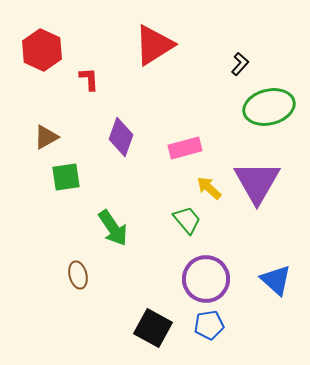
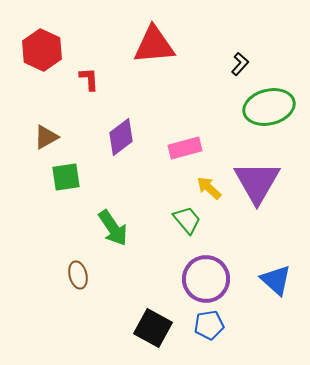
red triangle: rotated 27 degrees clockwise
purple diamond: rotated 33 degrees clockwise
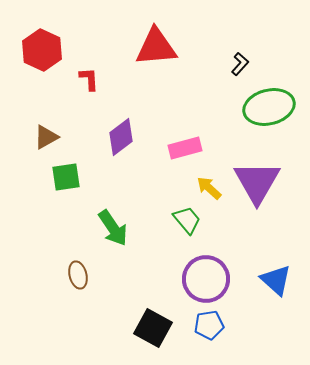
red triangle: moved 2 px right, 2 px down
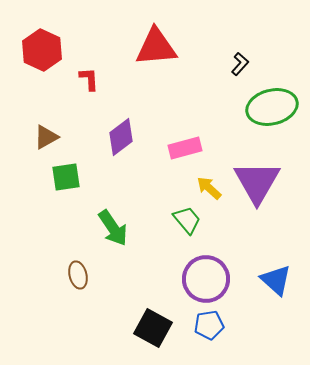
green ellipse: moved 3 px right
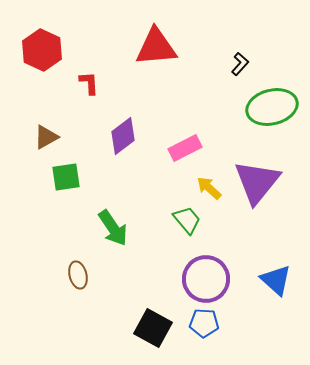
red L-shape: moved 4 px down
purple diamond: moved 2 px right, 1 px up
pink rectangle: rotated 12 degrees counterclockwise
purple triangle: rotated 9 degrees clockwise
blue pentagon: moved 5 px left, 2 px up; rotated 12 degrees clockwise
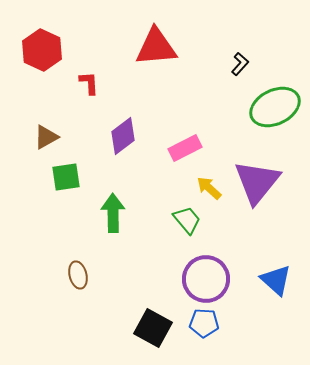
green ellipse: moved 3 px right; rotated 12 degrees counterclockwise
green arrow: moved 15 px up; rotated 147 degrees counterclockwise
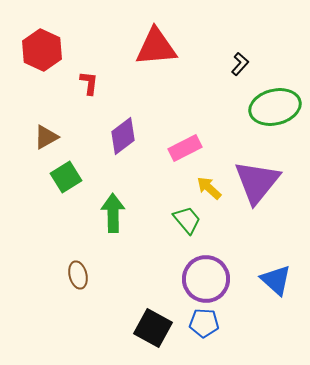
red L-shape: rotated 10 degrees clockwise
green ellipse: rotated 12 degrees clockwise
green square: rotated 24 degrees counterclockwise
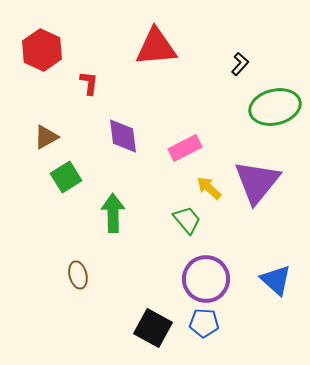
purple diamond: rotated 60 degrees counterclockwise
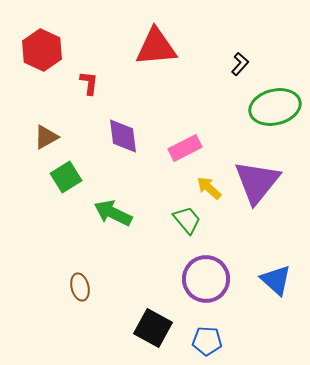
green arrow: rotated 63 degrees counterclockwise
brown ellipse: moved 2 px right, 12 px down
blue pentagon: moved 3 px right, 18 px down
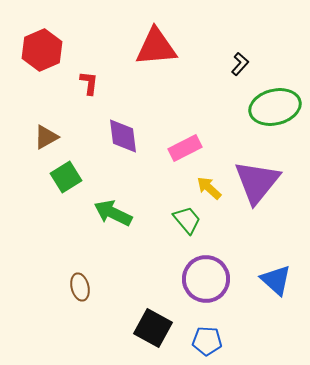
red hexagon: rotated 12 degrees clockwise
